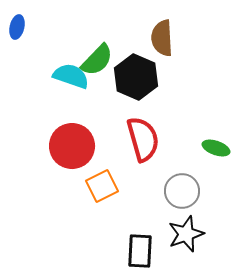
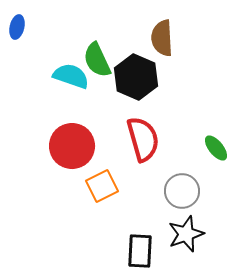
green semicircle: rotated 111 degrees clockwise
green ellipse: rotated 32 degrees clockwise
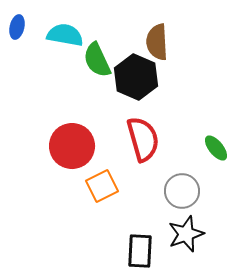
brown semicircle: moved 5 px left, 4 px down
cyan semicircle: moved 6 px left, 41 px up; rotated 9 degrees counterclockwise
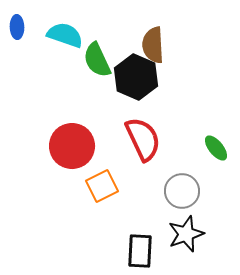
blue ellipse: rotated 15 degrees counterclockwise
cyan semicircle: rotated 9 degrees clockwise
brown semicircle: moved 4 px left, 3 px down
red semicircle: rotated 9 degrees counterclockwise
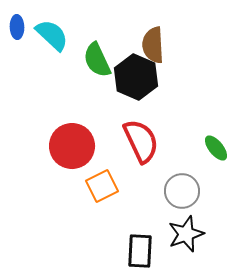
cyan semicircle: moved 13 px left; rotated 24 degrees clockwise
red semicircle: moved 2 px left, 2 px down
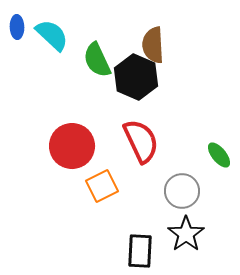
green ellipse: moved 3 px right, 7 px down
black star: rotated 15 degrees counterclockwise
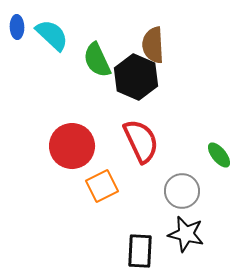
black star: rotated 24 degrees counterclockwise
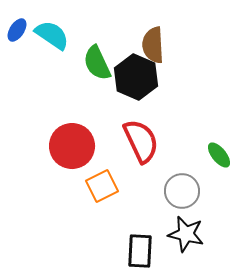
blue ellipse: moved 3 px down; rotated 35 degrees clockwise
cyan semicircle: rotated 9 degrees counterclockwise
green semicircle: moved 3 px down
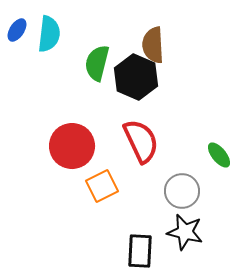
cyan semicircle: moved 3 px left, 1 px up; rotated 63 degrees clockwise
green semicircle: rotated 39 degrees clockwise
black star: moved 1 px left, 2 px up
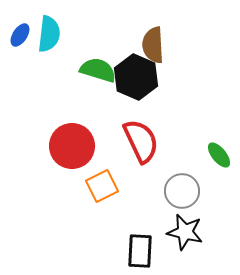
blue ellipse: moved 3 px right, 5 px down
green semicircle: moved 1 px right, 7 px down; rotated 93 degrees clockwise
